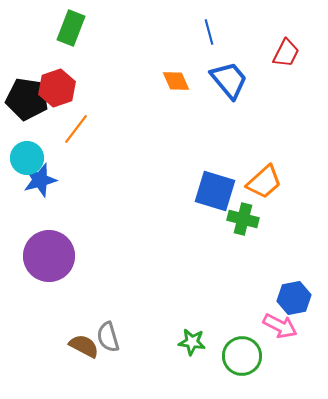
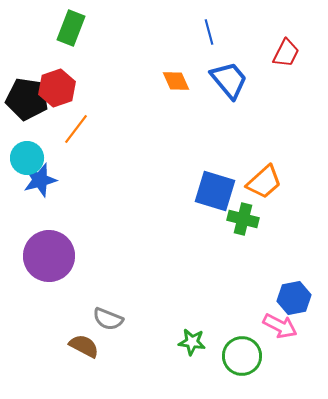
gray semicircle: moved 18 px up; rotated 52 degrees counterclockwise
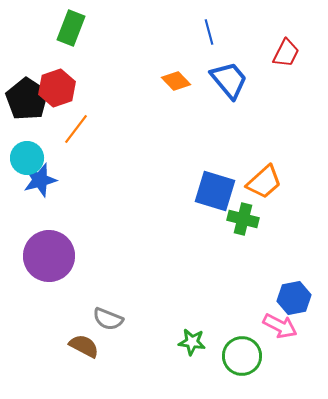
orange diamond: rotated 20 degrees counterclockwise
black pentagon: rotated 24 degrees clockwise
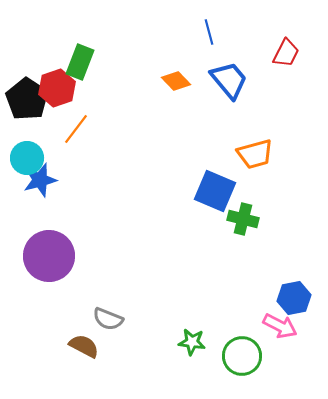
green rectangle: moved 9 px right, 34 px down
orange trapezoid: moved 9 px left, 28 px up; rotated 27 degrees clockwise
blue square: rotated 6 degrees clockwise
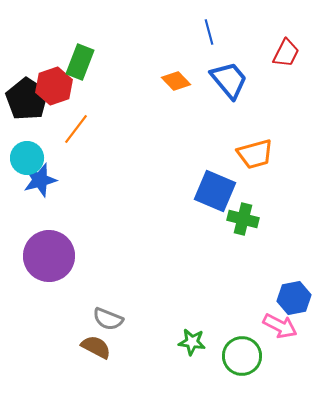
red hexagon: moved 3 px left, 2 px up
brown semicircle: moved 12 px right, 1 px down
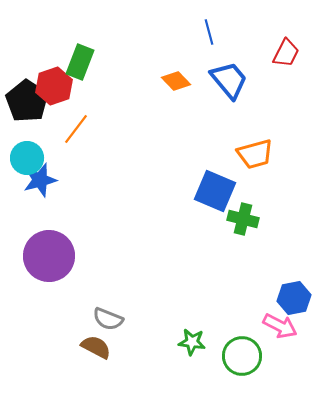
black pentagon: moved 2 px down
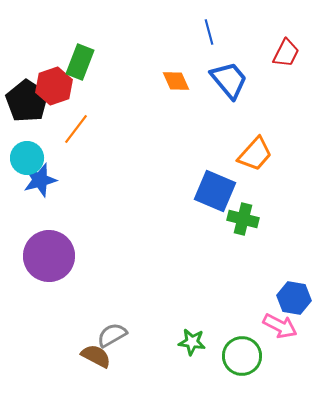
orange diamond: rotated 20 degrees clockwise
orange trapezoid: rotated 33 degrees counterclockwise
blue hexagon: rotated 20 degrees clockwise
gray semicircle: moved 4 px right, 16 px down; rotated 128 degrees clockwise
brown semicircle: moved 9 px down
